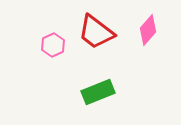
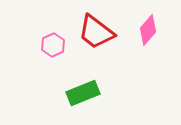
green rectangle: moved 15 px left, 1 px down
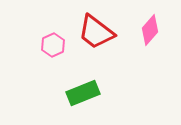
pink diamond: moved 2 px right
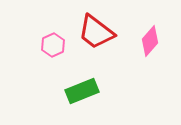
pink diamond: moved 11 px down
green rectangle: moved 1 px left, 2 px up
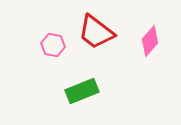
pink hexagon: rotated 25 degrees counterclockwise
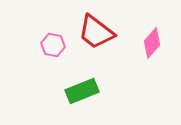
pink diamond: moved 2 px right, 2 px down
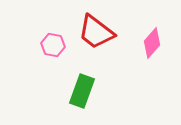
green rectangle: rotated 48 degrees counterclockwise
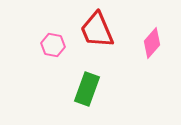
red trapezoid: moved 1 px right, 2 px up; rotated 30 degrees clockwise
green rectangle: moved 5 px right, 2 px up
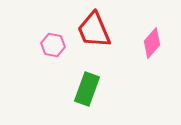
red trapezoid: moved 3 px left
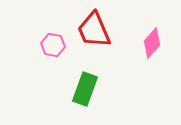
green rectangle: moved 2 px left
